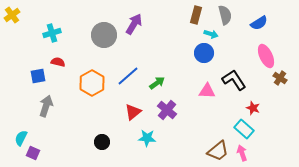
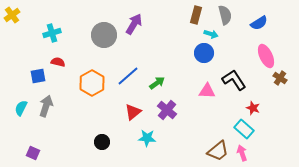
cyan semicircle: moved 30 px up
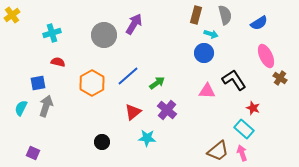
blue square: moved 7 px down
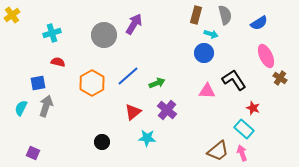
green arrow: rotated 14 degrees clockwise
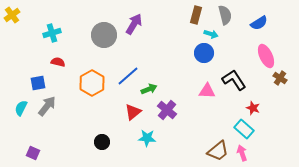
green arrow: moved 8 px left, 6 px down
gray arrow: moved 1 px right; rotated 20 degrees clockwise
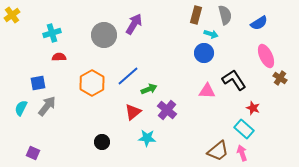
red semicircle: moved 1 px right, 5 px up; rotated 16 degrees counterclockwise
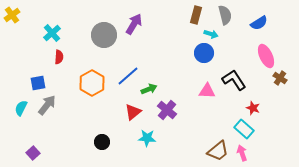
cyan cross: rotated 24 degrees counterclockwise
red semicircle: rotated 96 degrees clockwise
gray arrow: moved 1 px up
purple square: rotated 24 degrees clockwise
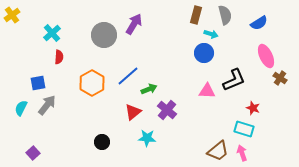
black L-shape: rotated 100 degrees clockwise
cyan rectangle: rotated 24 degrees counterclockwise
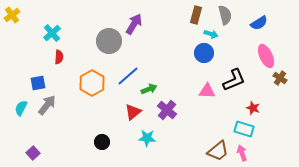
gray circle: moved 5 px right, 6 px down
